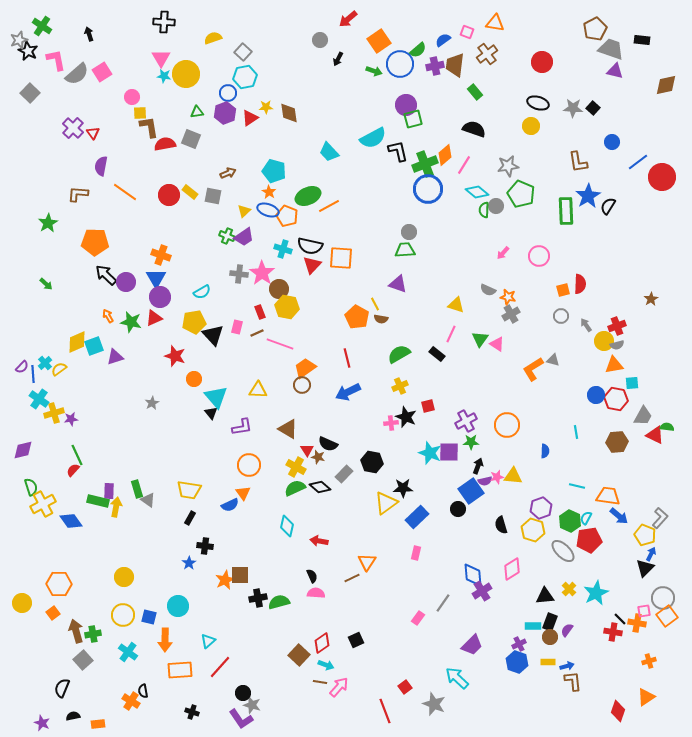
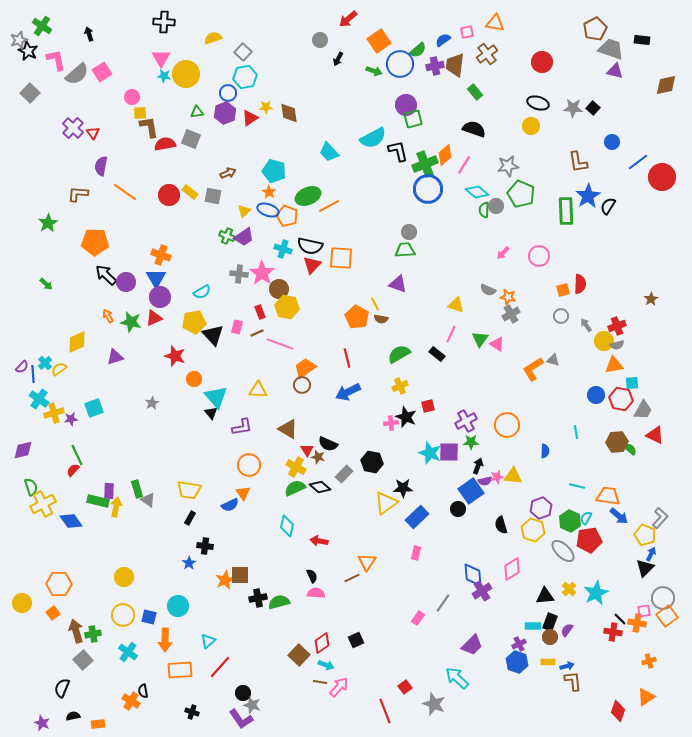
pink square at (467, 32): rotated 32 degrees counterclockwise
cyan square at (94, 346): moved 62 px down
red hexagon at (616, 399): moved 5 px right
gray trapezoid at (643, 416): moved 6 px up
green semicircle at (667, 427): moved 37 px left, 22 px down; rotated 32 degrees clockwise
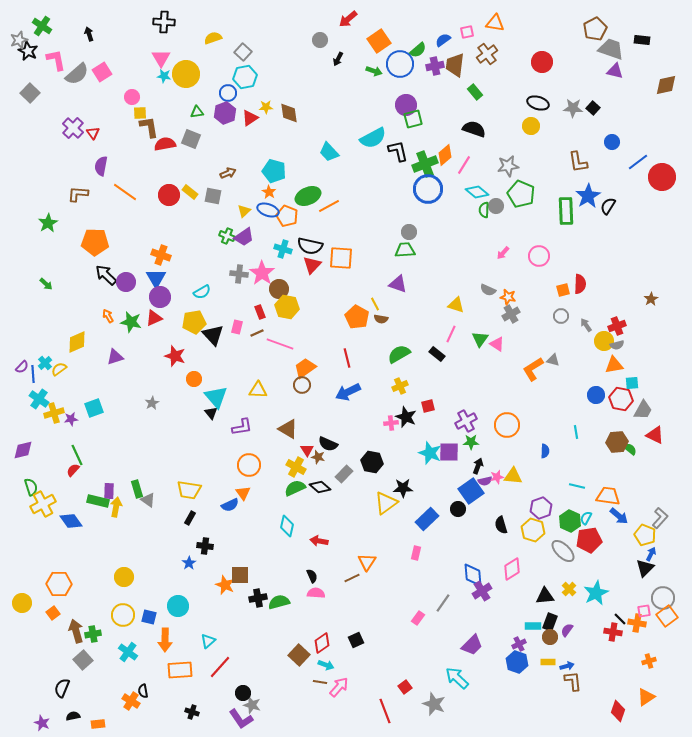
blue rectangle at (417, 517): moved 10 px right, 2 px down
orange star at (225, 580): moved 5 px down; rotated 24 degrees counterclockwise
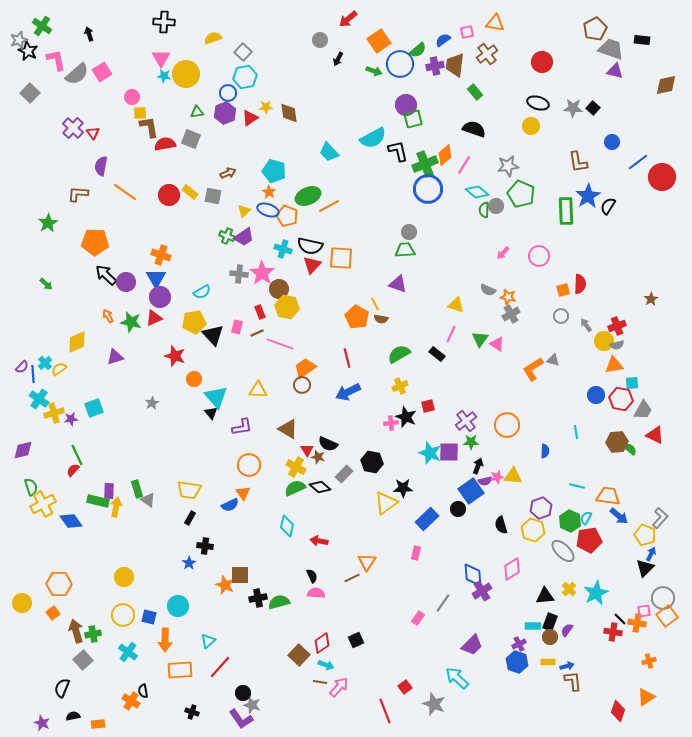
purple cross at (466, 421): rotated 10 degrees counterclockwise
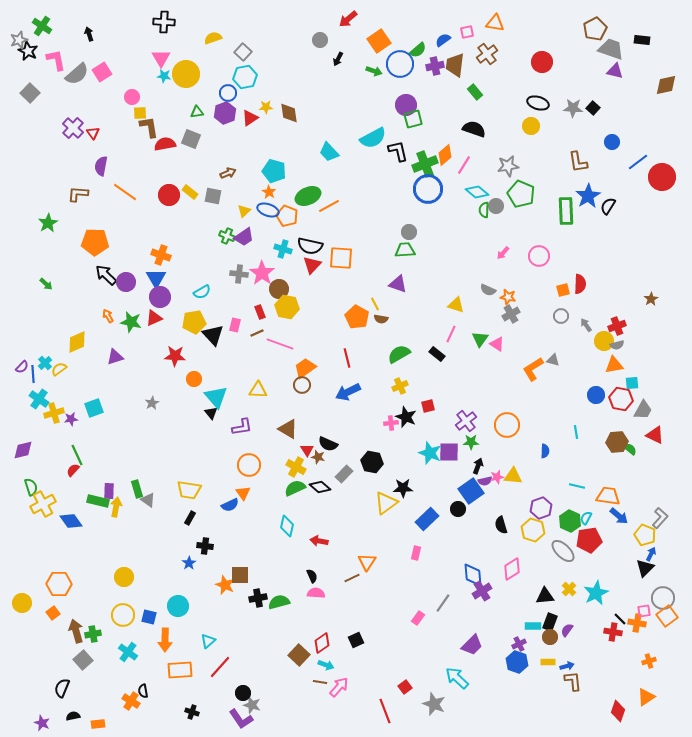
pink rectangle at (237, 327): moved 2 px left, 2 px up
red star at (175, 356): rotated 15 degrees counterclockwise
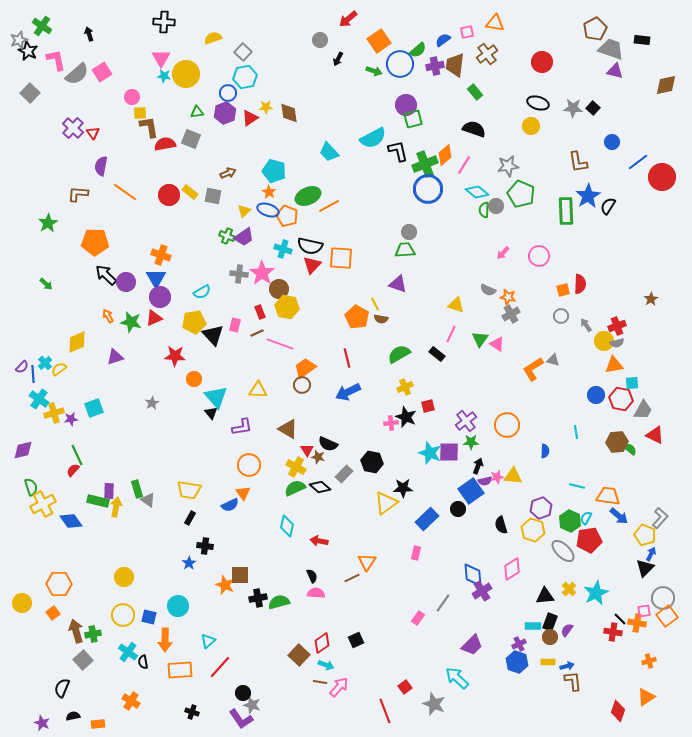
gray semicircle at (617, 345): moved 2 px up
yellow cross at (400, 386): moved 5 px right, 1 px down
black semicircle at (143, 691): moved 29 px up
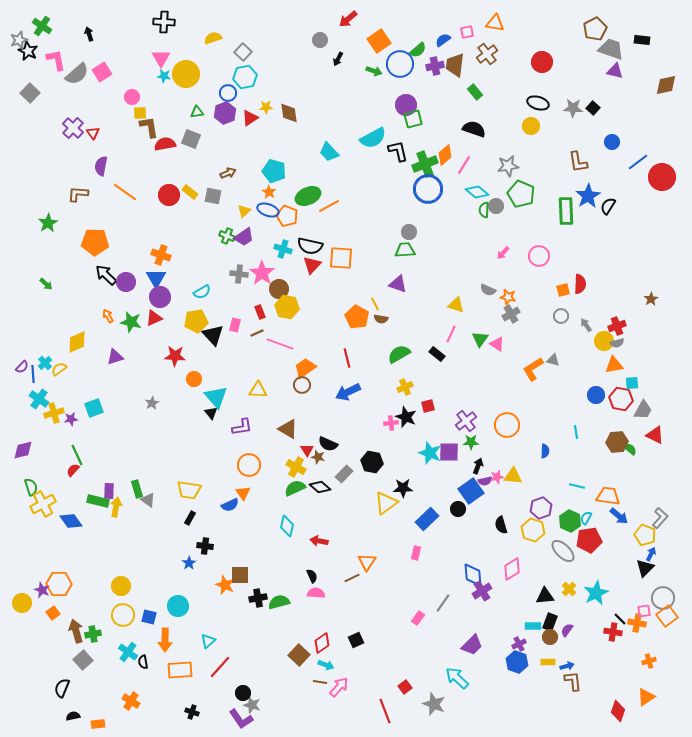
yellow pentagon at (194, 322): moved 2 px right, 1 px up
yellow circle at (124, 577): moved 3 px left, 9 px down
purple star at (42, 723): moved 133 px up
